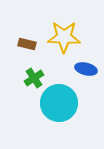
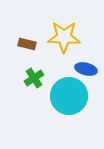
cyan circle: moved 10 px right, 7 px up
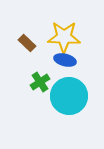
brown rectangle: moved 1 px up; rotated 30 degrees clockwise
blue ellipse: moved 21 px left, 9 px up
green cross: moved 6 px right, 4 px down
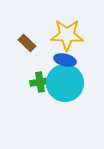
yellow star: moved 3 px right, 2 px up
green cross: rotated 24 degrees clockwise
cyan circle: moved 4 px left, 13 px up
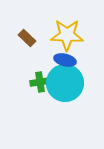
brown rectangle: moved 5 px up
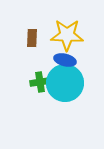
brown rectangle: moved 5 px right; rotated 48 degrees clockwise
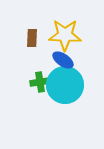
yellow star: moved 2 px left
blue ellipse: moved 2 px left; rotated 20 degrees clockwise
cyan circle: moved 2 px down
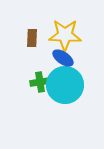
blue ellipse: moved 2 px up
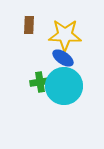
brown rectangle: moved 3 px left, 13 px up
cyan circle: moved 1 px left, 1 px down
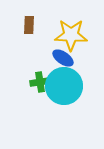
yellow star: moved 6 px right
